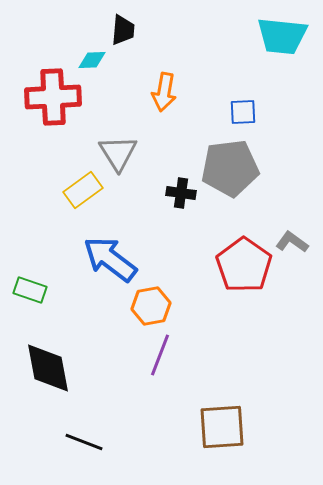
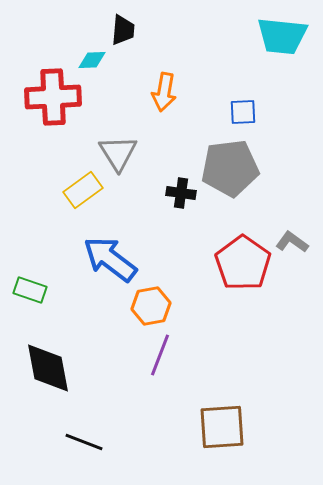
red pentagon: moved 1 px left, 2 px up
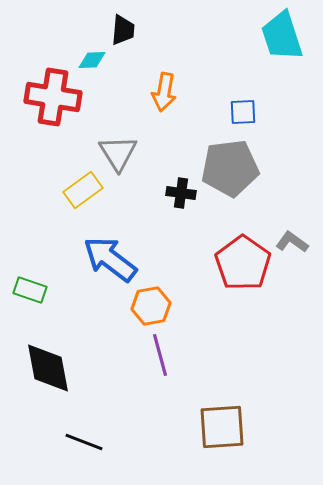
cyan trapezoid: rotated 66 degrees clockwise
red cross: rotated 12 degrees clockwise
purple line: rotated 36 degrees counterclockwise
